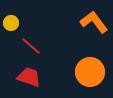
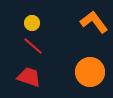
yellow circle: moved 21 px right
red line: moved 2 px right
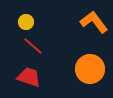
yellow circle: moved 6 px left, 1 px up
orange circle: moved 3 px up
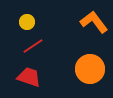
yellow circle: moved 1 px right
red line: rotated 75 degrees counterclockwise
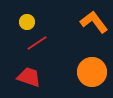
red line: moved 4 px right, 3 px up
orange circle: moved 2 px right, 3 px down
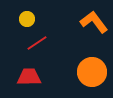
yellow circle: moved 3 px up
red trapezoid: rotated 20 degrees counterclockwise
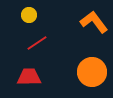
yellow circle: moved 2 px right, 4 px up
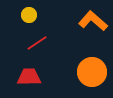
orange L-shape: moved 1 px left, 1 px up; rotated 12 degrees counterclockwise
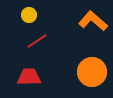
red line: moved 2 px up
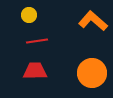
red line: rotated 25 degrees clockwise
orange circle: moved 1 px down
red trapezoid: moved 6 px right, 6 px up
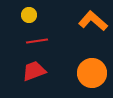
red trapezoid: moved 1 px left; rotated 20 degrees counterclockwise
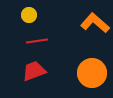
orange L-shape: moved 2 px right, 2 px down
